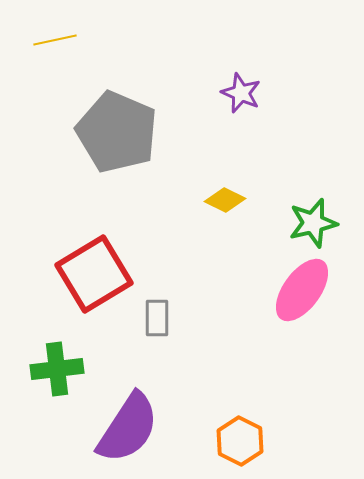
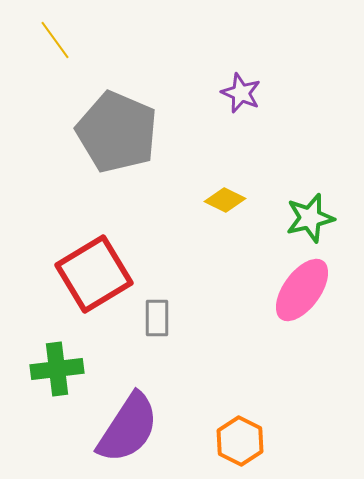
yellow line: rotated 66 degrees clockwise
green star: moved 3 px left, 5 px up
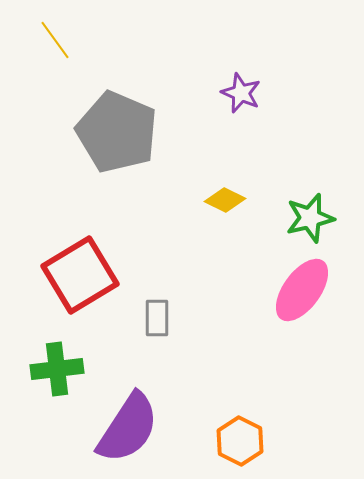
red square: moved 14 px left, 1 px down
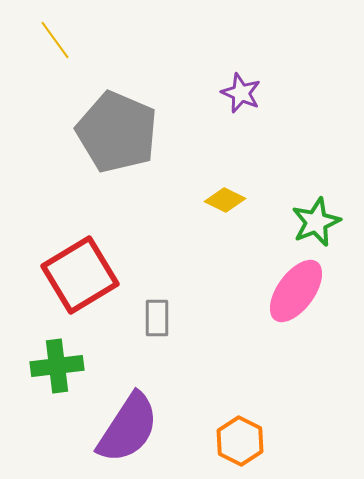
green star: moved 6 px right, 4 px down; rotated 9 degrees counterclockwise
pink ellipse: moved 6 px left, 1 px down
green cross: moved 3 px up
